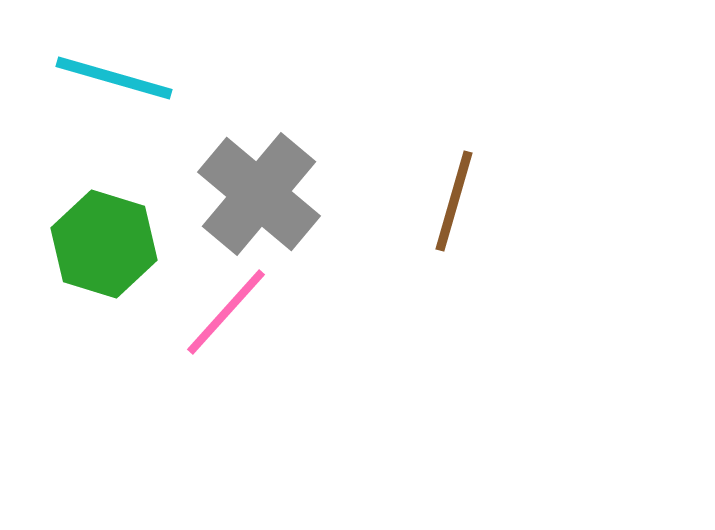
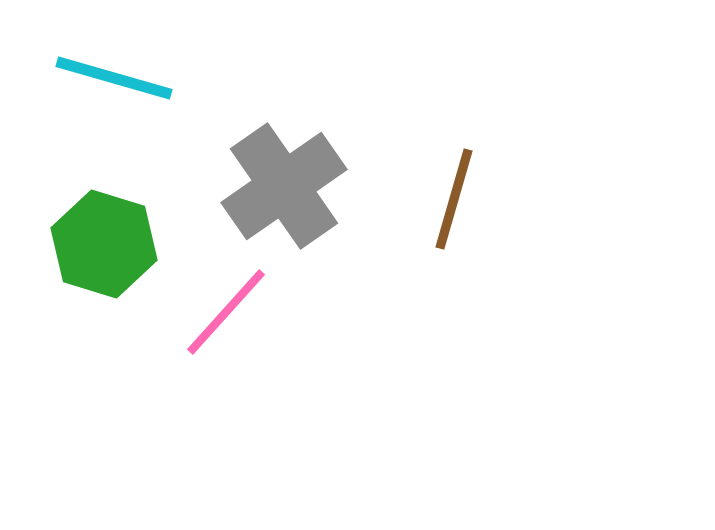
gray cross: moved 25 px right, 8 px up; rotated 15 degrees clockwise
brown line: moved 2 px up
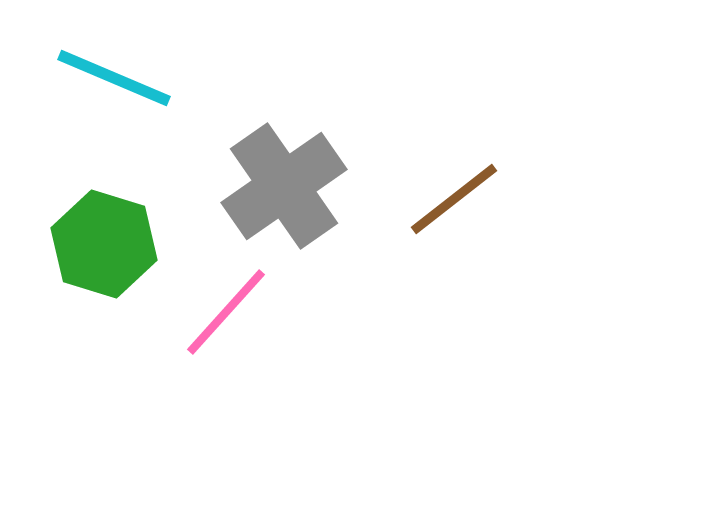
cyan line: rotated 7 degrees clockwise
brown line: rotated 36 degrees clockwise
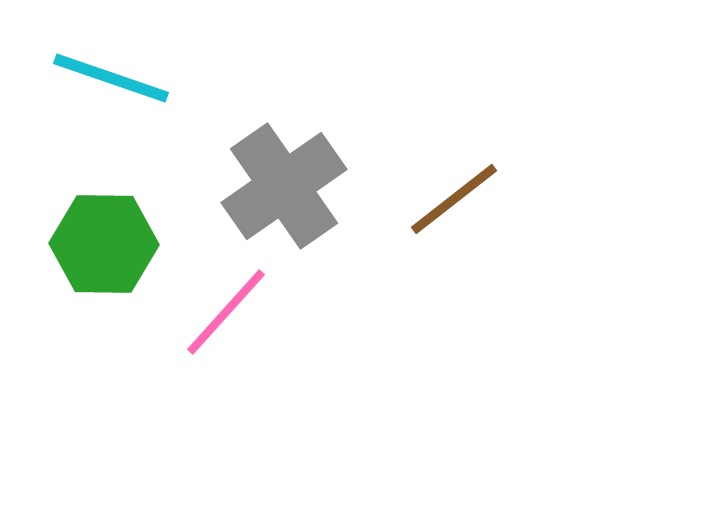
cyan line: moved 3 px left; rotated 4 degrees counterclockwise
green hexagon: rotated 16 degrees counterclockwise
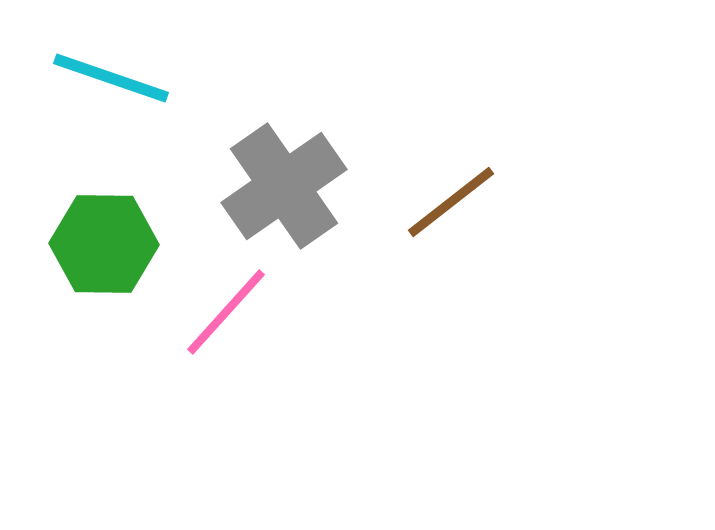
brown line: moved 3 px left, 3 px down
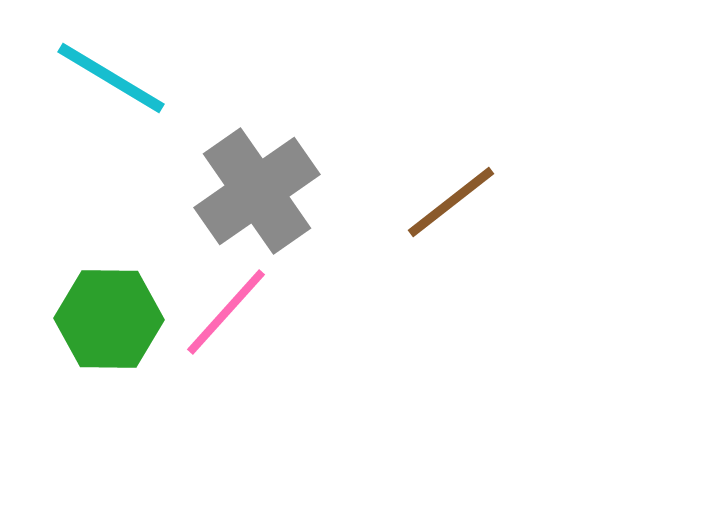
cyan line: rotated 12 degrees clockwise
gray cross: moved 27 px left, 5 px down
green hexagon: moved 5 px right, 75 px down
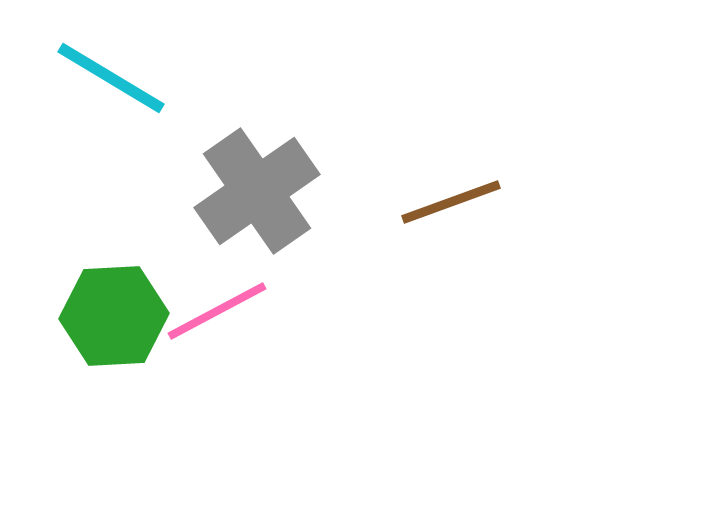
brown line: rotated 18 degrees clockwise
pink line: moved 9 px left, 1 px up; rotated 20 degrees clockwise
green hexagon: moved 5 px right, 3 px up; rotated 4 degrees counterclockwise
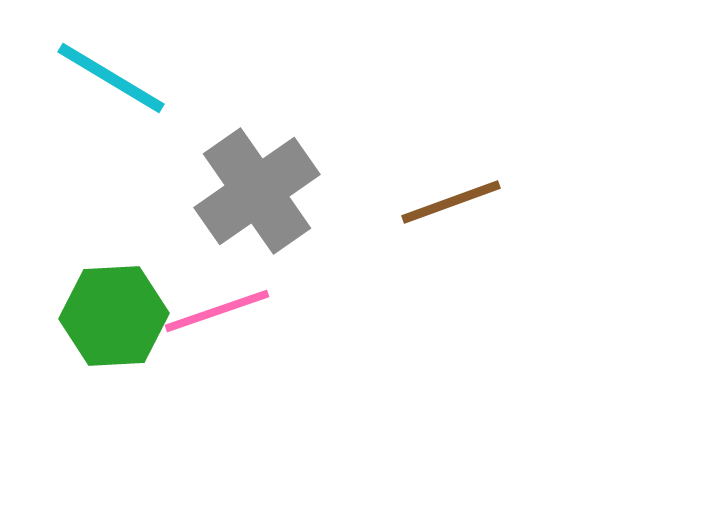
pink line: rotated 9 degrees clockwise
